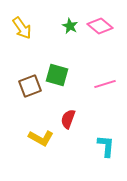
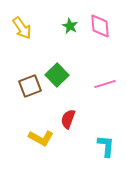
pink diamond: rotated 45 degrees clockwise
green square: rotated 30 degrees clockwise
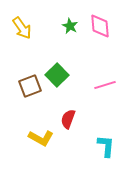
pink line: moved 1 px down
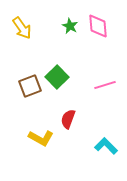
pink diamond: moved 2 px left
green square: moved 2 px down
cyan L-shape: rotated 50 degrees counterclockwise
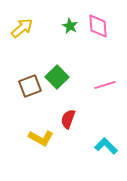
yellow arrow: rotated 95 degrees counterclockwise
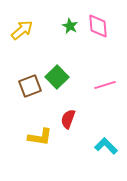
yellow arrow: moved 2 px down
yellow L-shape: moved 1 px left, 1 px up; rotated 20 degrees counterclockwise
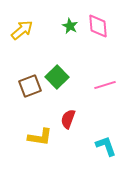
cyan L-shape: rotated 25 degrees clockwise
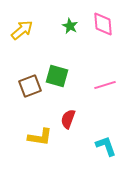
pink diamond: moved 5 px right, 2 px up
green square: moved 1 px up; rotated 30 degrees counterclockwise
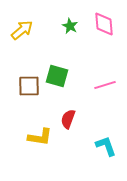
pink diamond: moved 1 px right
brown square: moved 1 px left; rotated 20 degrees clockwise
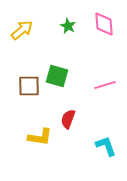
green star: moved 2 px left
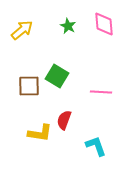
green square: rotated 15 degrees clockwise
pink line: moved 4 px left, 7 px down; rotated 20 degrees clockwise
red semicircle: moved 4 px left, 1 px down
yellow L-shape: moved 4 px up
cyan L-shape: moved 10 px left
